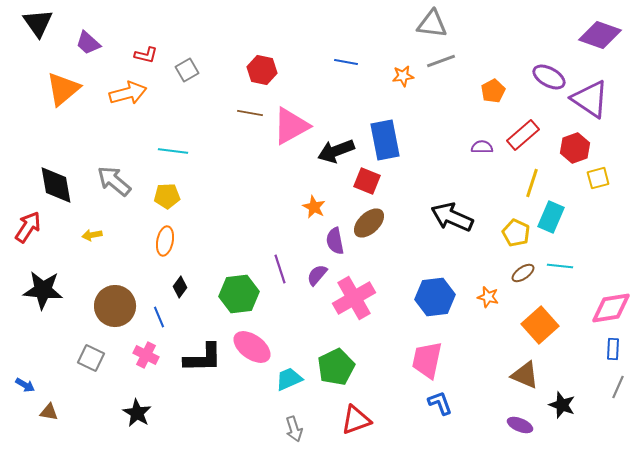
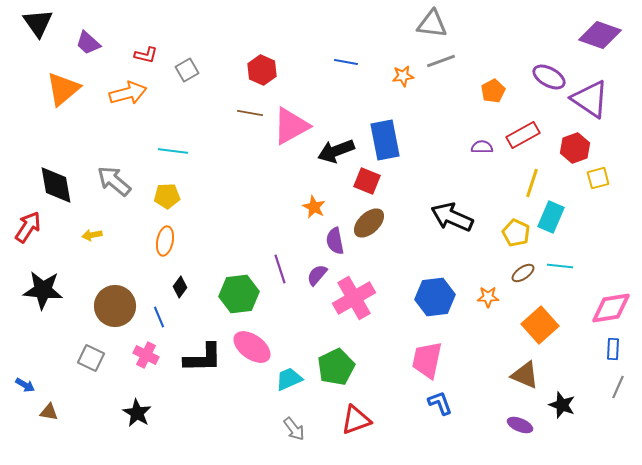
red hexagon at (262, 70): rotated 12 degrees clockwise
red rectangle at (523, 135): rotated 12 degrees clockwise
orange star at (488, 297): rotated 15 degrees counterclockwise
gray arrow at (294, 429): rotated 20 degrees counterclockwise
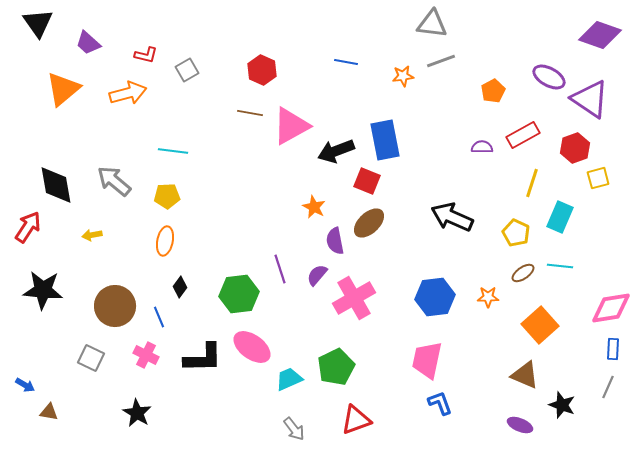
cyan rectangle at (551, 217): moved 9 px right
gray line at (618, 387): moved 10 px left
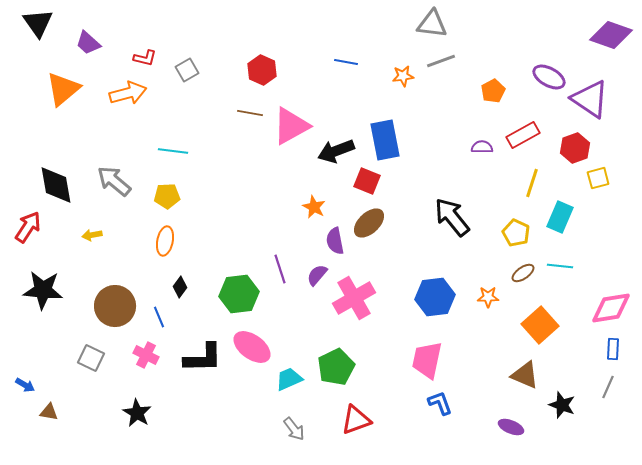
purple diamond at (600, 35): moved 11 px right
red L-shape at (146, 55): moved 1 px left, 3 px down
black arrow at (452, 217): rotated 27 degrees clockwise
purple ellipse at (520, 425): moved 9 px left, 2 px down
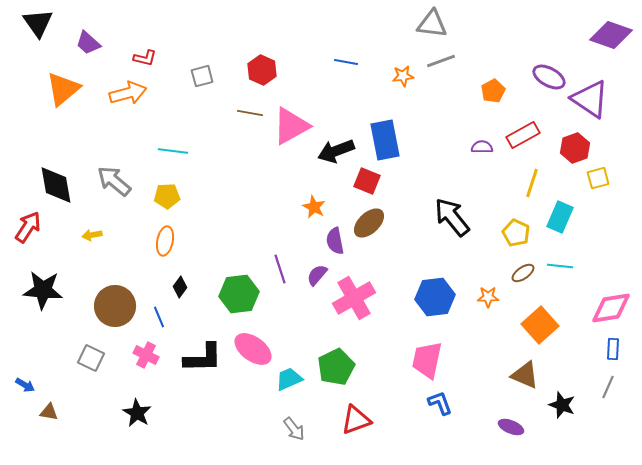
gray square at (187, 70): moved 15 px right, 6 px down; rotated 15 degrees clockwise
pink ellipse at (252, 347): moved 1 px right, 2 px down
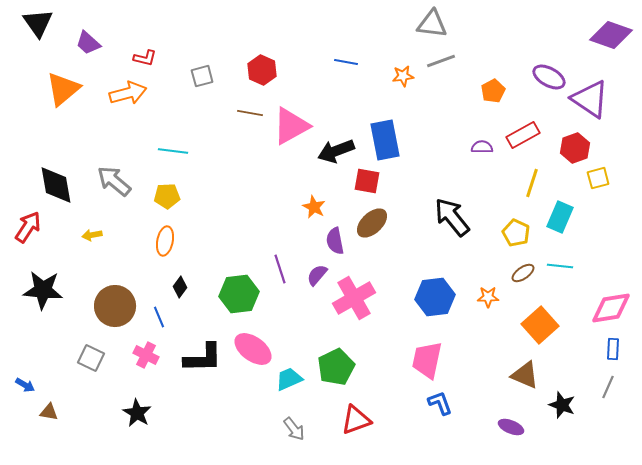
red square at (367, 181): rotated 12 degrees counterclockwise
brown ellipse at (369, 223): moved 3 px right
